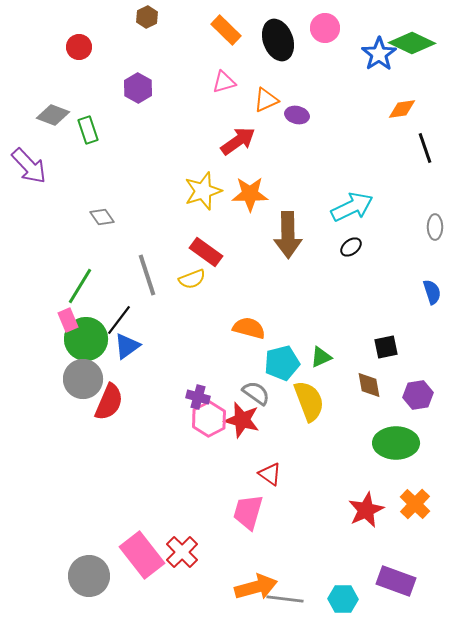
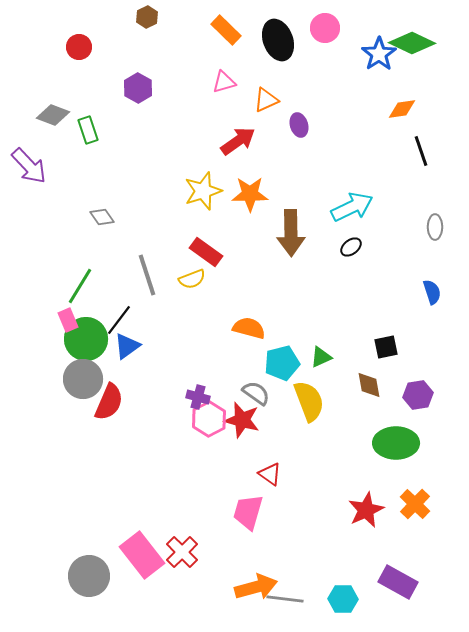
purple ellipse at (297, 115): moved 2 px right, 10 px down; rotated 60 degrees clockwise
black line at (425, 148): moved 4 px left, 3 px down
brown arrow at (288, 235): moved 3 px right, 2 px up
purple rectangle at (396, 581): moved 2 px right, 1 px down; rotated 9 degrees clockwise
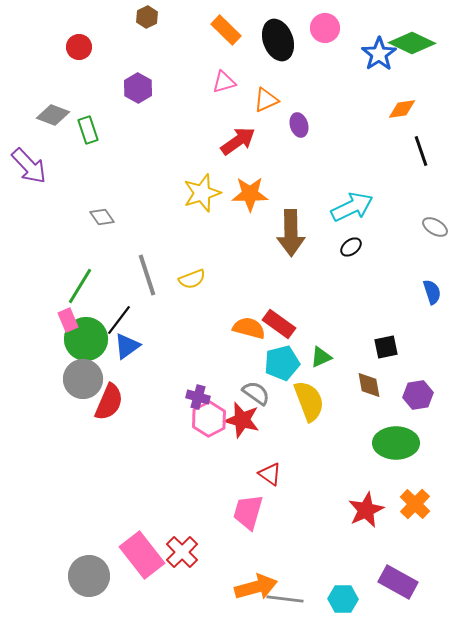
yellow star at (203, 191): moved 1 px left, 2 px down
gray ellipse at (435, 227): rotated 60 degrees counterclockwise
red rectangle at (206, 252): moved 73 px right, 72 px down
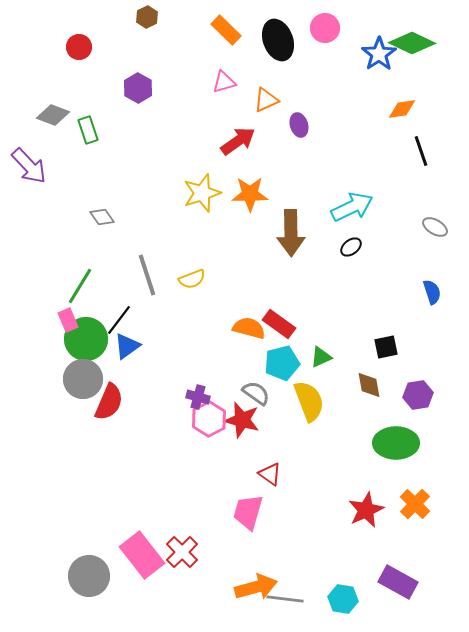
cyan hexagon at (343, 599): rotated 8 degrees clockwise
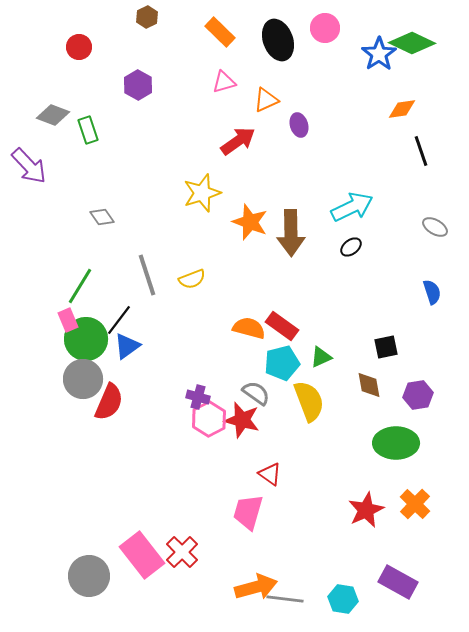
orange rectangle at (226, 30): moved 6 px left, 2 px down
purple hexagon at (138, 88): moved 3 px up
orange star at (250, 194): moved 28 px down; rotated 21 degrees clockwise
red rectangle at (279, 324): moved 3 px right, 2 px down
